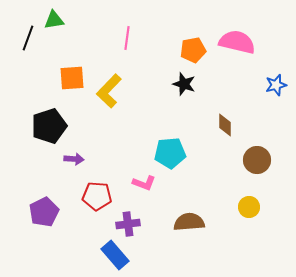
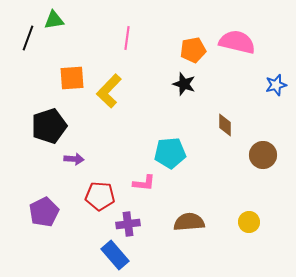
brown circle: moved 6 px right, 5 px up
pink L-shape: rotated 15 degrees counterclockwise
red pentagon: moved 3 px right
yellow circle: moved 15 px down
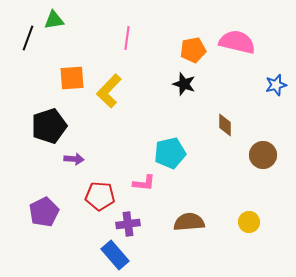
cyan pentagon: rotated 8 degrees counterclockwise
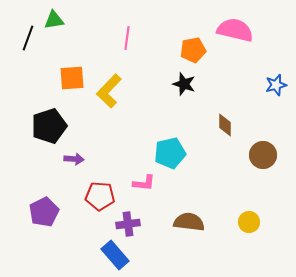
pink semicircle: moved 2 px left, 12 px up
brown semicircle: rotated 12 degrees clockwise
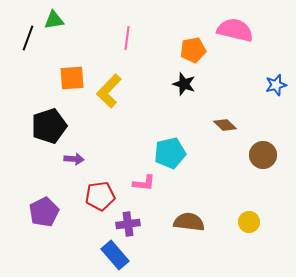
brown diamond: rotated 45 degrees counterclockwise
red pentagon: rotated 12 degrees counterclockwise
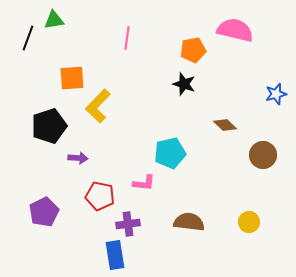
blue star: moved 9 px down
yellow L-shape: moved 11 px left, 15 px down
purple arrow: moved 4 px right, 1 px up
red pentagon: rotated 20 degrees clockwise
blue rectangle: rotated 32 degrees clockwise
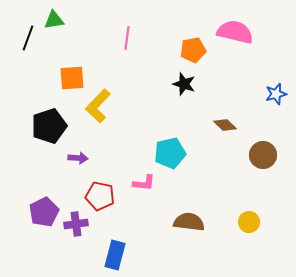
pink semicircle: moved 2 px down
purple cross: moved 52 px left
blue rectangle: rotated 24 degrees clockwise
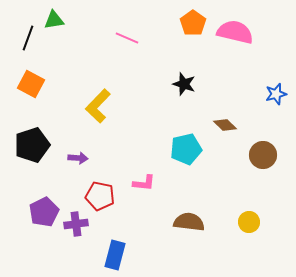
pink line: rotated 75 degrees counterclockwise
orange pentagon: moved 27 px up; rotated 25 degrees counterclockwise
orange square: moved 41 px left, 6 px down; rotated 32 degrees clockwise
black pentagon: moved 17 px left, 19 px down
cyan pentagon: moved 16 px right, 4 px up
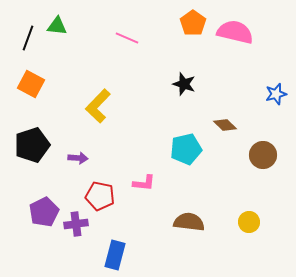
green triangle: moved 3 px right, 6 px down; rotated 15 degrees clockwise
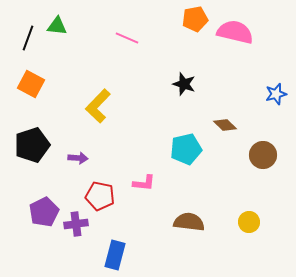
orange pentagon: moved 2 px right, 4 px up; rotated 25 degrees clockwise
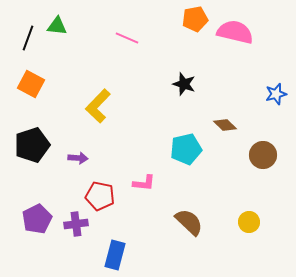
purple pentagon: moved 7 px left, 7 px down
brown semicircle: rotated 36 degrees clockwise
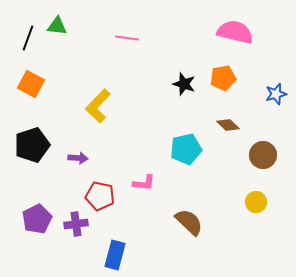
orange pentagon: moved 28 px right, 59 px down
pink line: rotated 15 degrees counterclockwise
brown diamond: moved 3 px right
yellow circle: moved 7 px right, 20 px up
